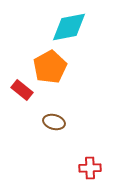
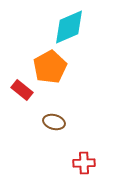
cyan diamond: rotated 12 degrees counterclockwise
red cross: moved 6 px left, 5 px up
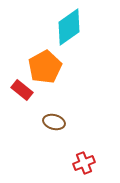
cyan diamond: rotated 12 degrees counterclockwise
orange pentagon: moved 5 px left
red cross: rotated 20 degrees counterclockwise
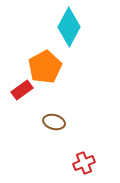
cyan diamond: rotated 27 degrees counterclockwise
red rectangle: rotated 75 degrees counterclockwise
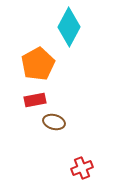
orange pentagon: moved 7 px left, 3 px up
red rectangle: moved 13 px right, 10 px down; rotated 25 degrees clockwise
red cross: moved 2 px left, 5 px down
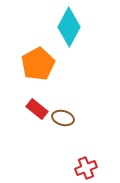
red rectangle: moved 2 px right, 9 px down; rotated 50 degrees clockwise
brown ellipse: moved 9 px right, 4 px up
red cross: moved 4 px right
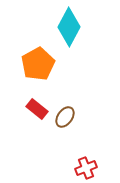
brown ellipse: moved 2 px right, 1 px up; rotated 70 degrees counterclockwise
